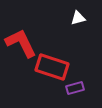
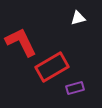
red L-shape: moved 1 px up
red rectangle: rotated 48 degrees counterclockwise
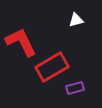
white triangle: moved 2 px left, 2 px down
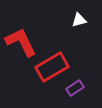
white triangle: moved 3 px right
purple rectangle: rotated 18 degrees counterclockwise
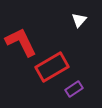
white triangle: rotated 35 degrees counterclockwise
purple rectangle: moved 1 px left, 1 px down
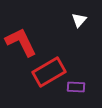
red rectangle: moved 3 px left, 5 px down
purple rectangle: moved 2 px right, 2 px up; rotated 36 degrees clockwise
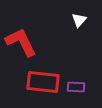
red rectangle: moved 6 px left, 10 px down; rotated 36 degrees clockwise
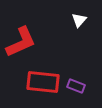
red L-shape: rotated 92 degrees clockwise
purple rectangle: moved 1 px up; rotated 18 degrees clockwise
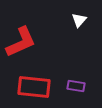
red rectangle: moved 9 px left, 5 px down
purple rectangle: rotated 12 degrees counterclockwise
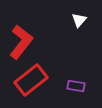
red L-shape: rotated 28 degrees counterclockwise
red rectangle: moved 3 px left, 7 px up; rotated 44 degrees counterclockwise
